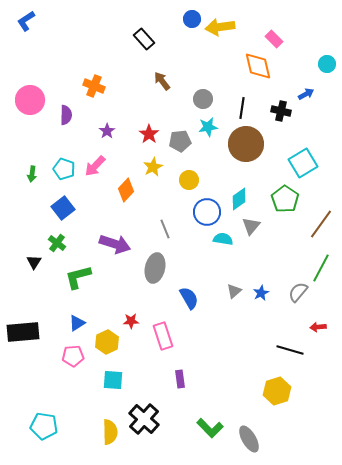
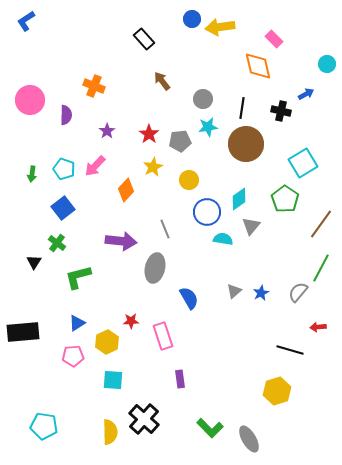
purple arrow at (115, 244): moved 6 px right, 3 px up; rotated 12 degrees counterclockwise
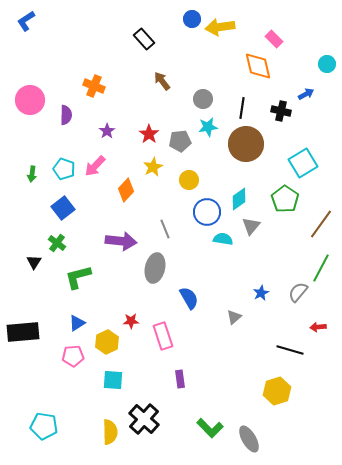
gray triangle at (234, 291): moved 26 px down
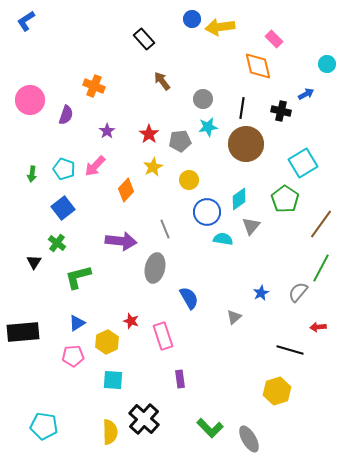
purple semicircle at (66, 115): rotated 18 degrees clockwise
red star at (131, 321): rotated 21 degrees clockwise
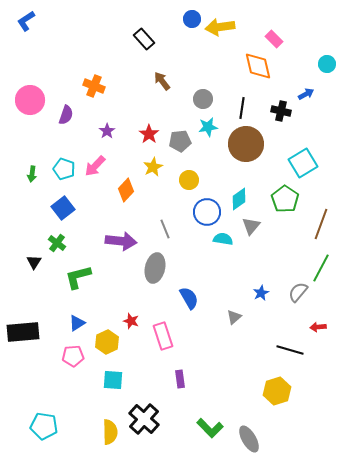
brown line at (321, 224): rotated 16 degrees counterclockwise
